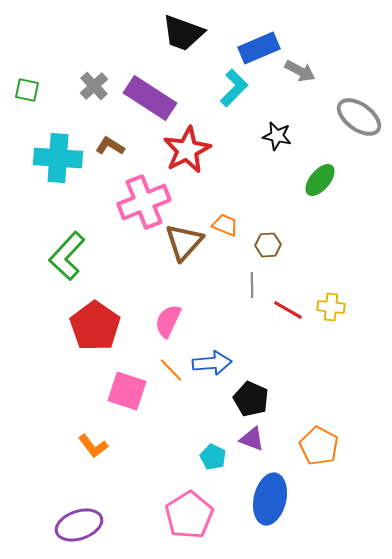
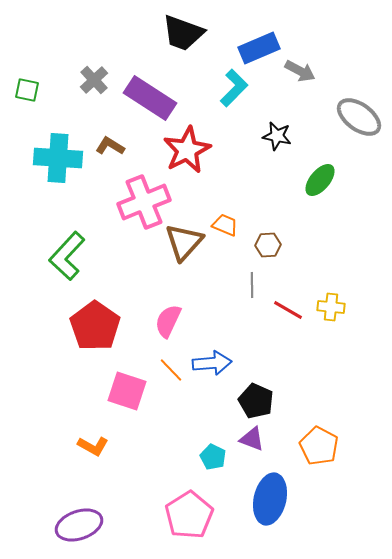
gray cross: moved 6 px up
black pentagon: moved 5 px right, 2 px down
orange L-shape: rotated 24 degrees counterclockwise
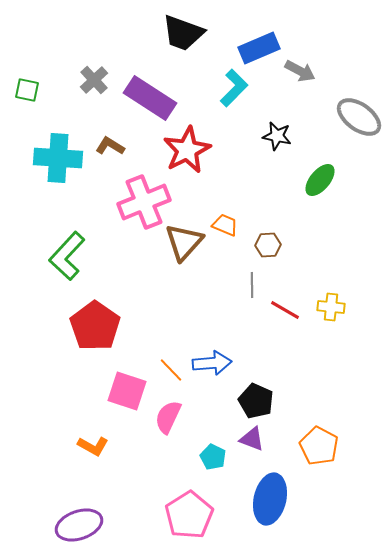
red line: moved 3 px left
pink semicircle: moved 96 px down
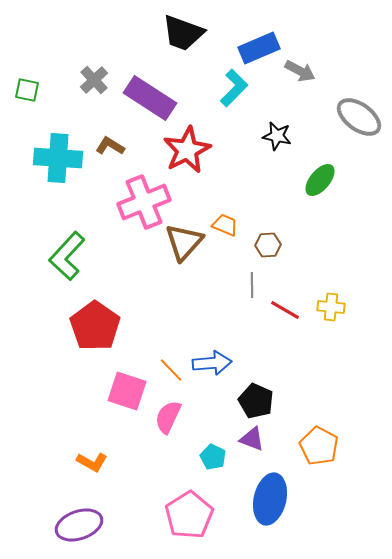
orange L-shape: moved 1 px left, 16 px down
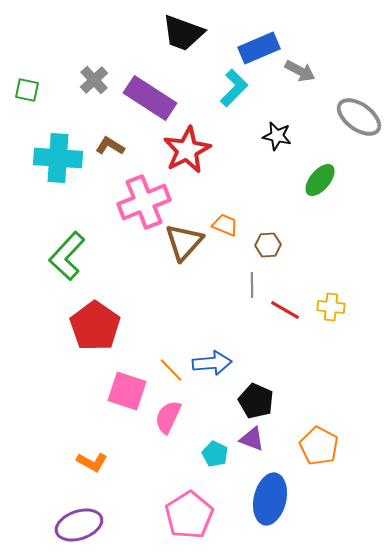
cyan pentagon: moved 2 px right, 3 px up
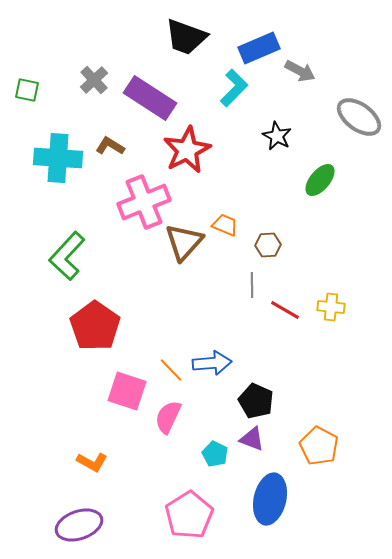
black trapezoid: moved 3 px right, 4 px down
black star: rotated 16 degrees clockwise
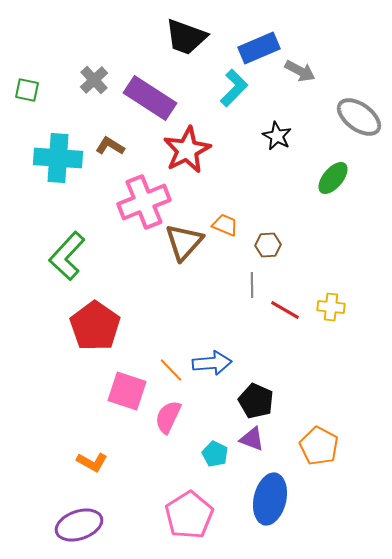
green ellipse: moved 13 px right, 2 px up
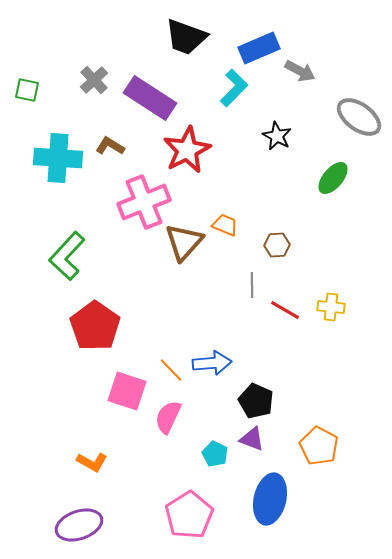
brown hexagon: moved 9 px right
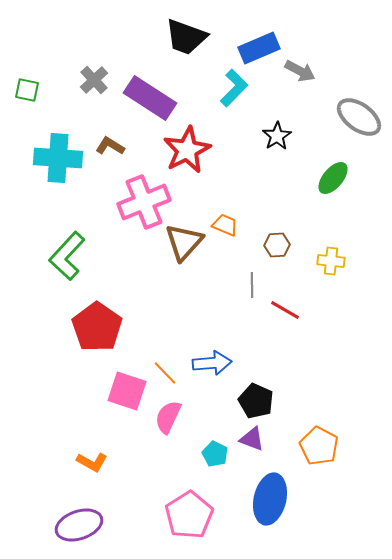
black star: rotated 12 degrees clockwise
yellow cross: moved 46 px up
red pentagon: moved 2 px right, 1 px down
orange line: moved 6 px left, 3 px down
